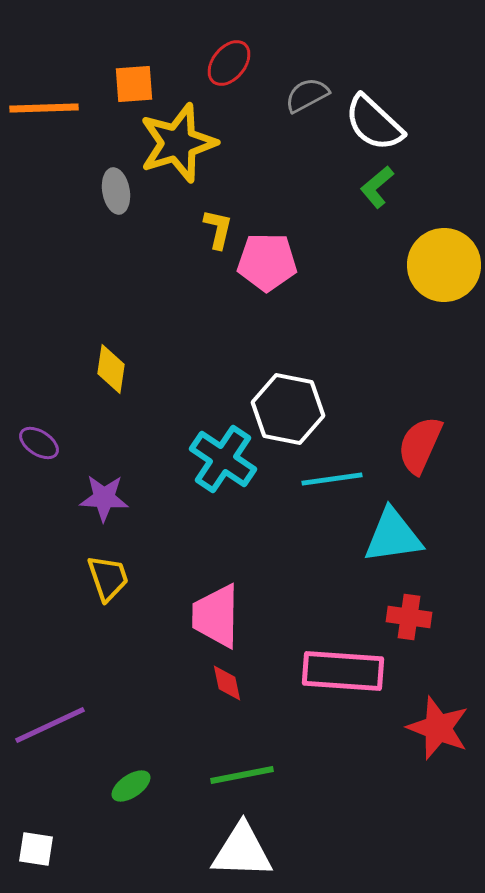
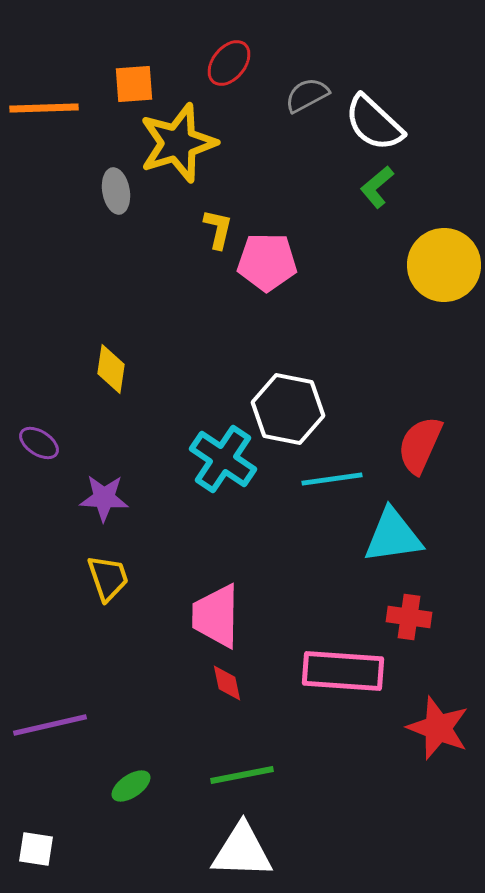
purple line: rotated 12 degrees clockwise
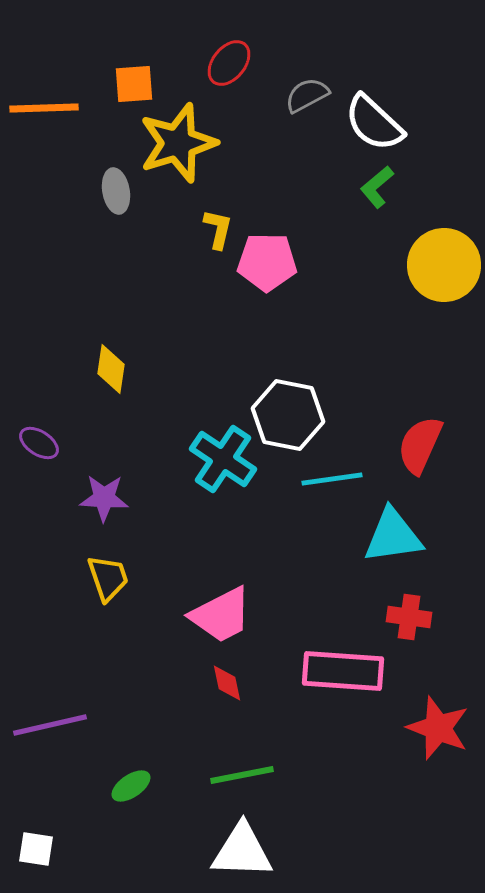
white hexagon: moved 6 px down
pink trapezoid: moved 5 px right, 1 px up; rotated 118 degrees counterclockwise
